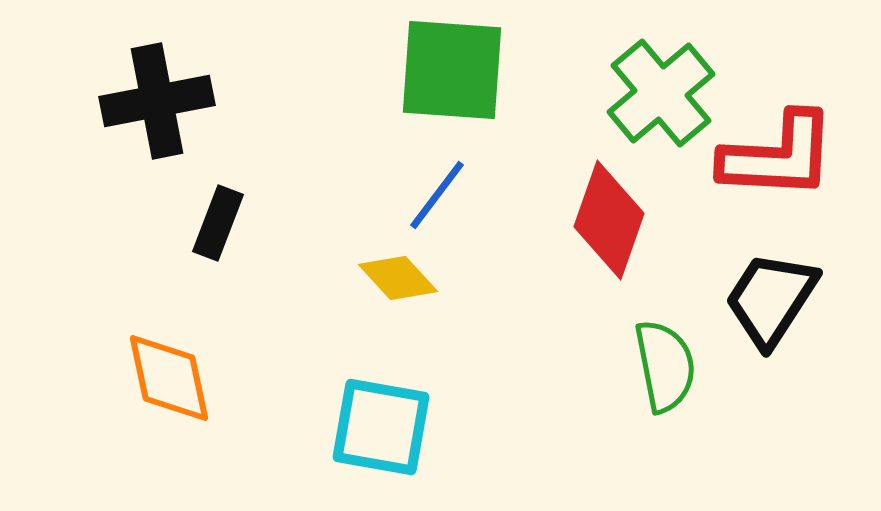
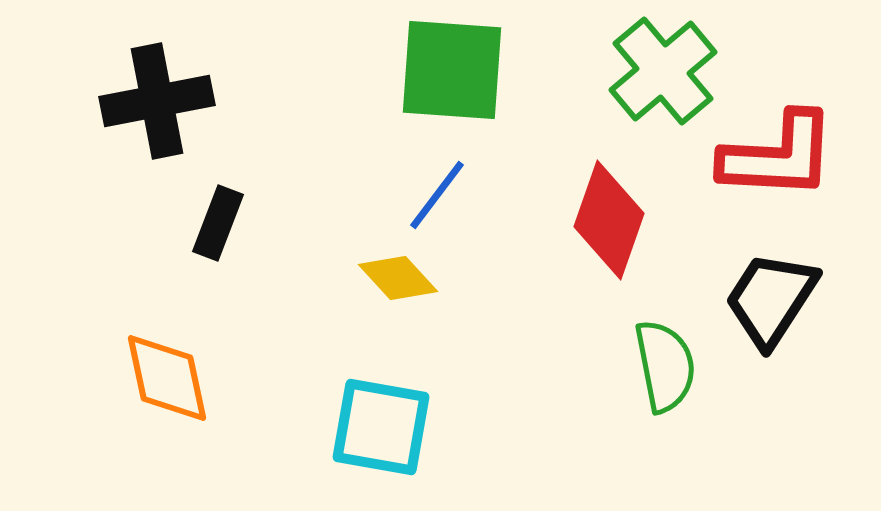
green cross: moved 2 px right, 22 px up
orange diamond: moved 2 px left
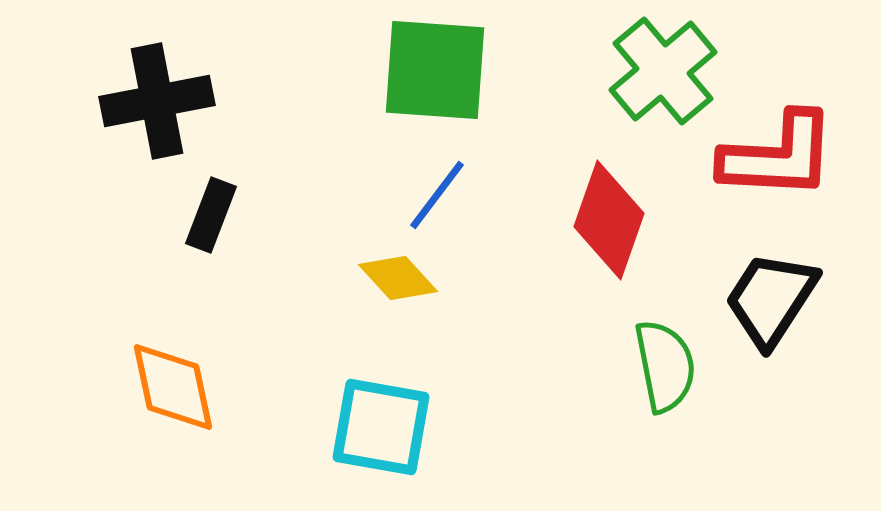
green square: moved 17 px left
black rectangle: moved 7 px left, 8 px up
orange diamond: moved 6 px right, 9 px down
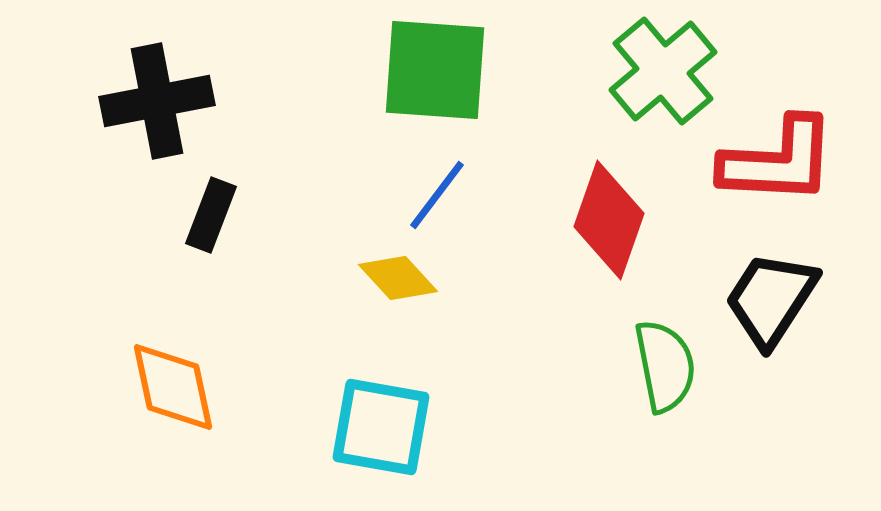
red L-shape: moved 5 px down
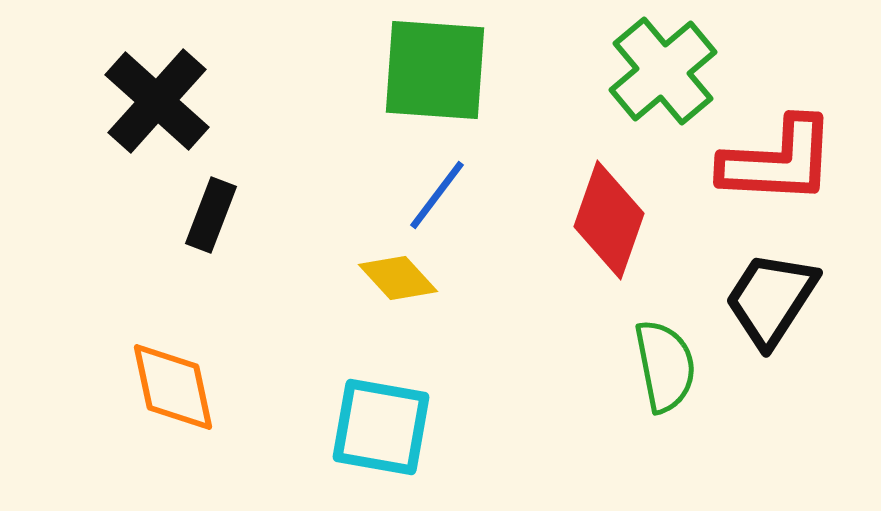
black cross: rotated 37 degrees counterclockwise
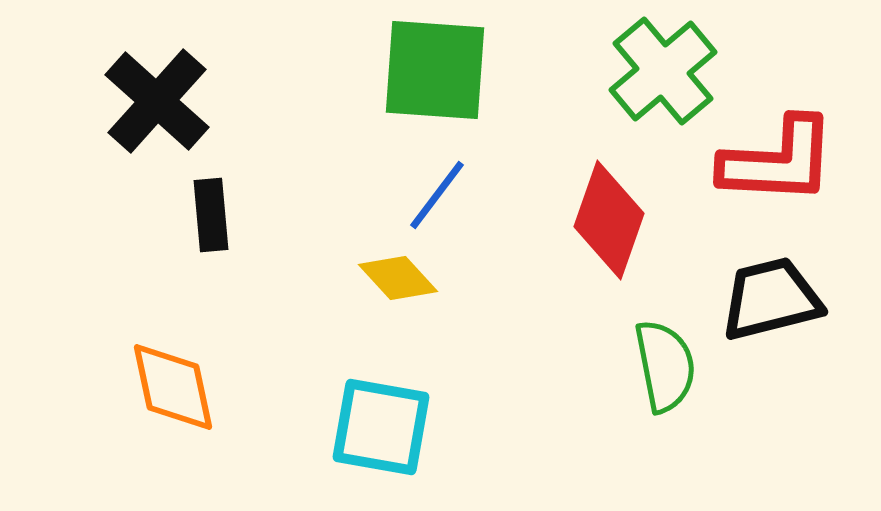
black rectangle: rotated 26 degrees counterclockwise
black trapezoid: rotated 43 degrees clockwise
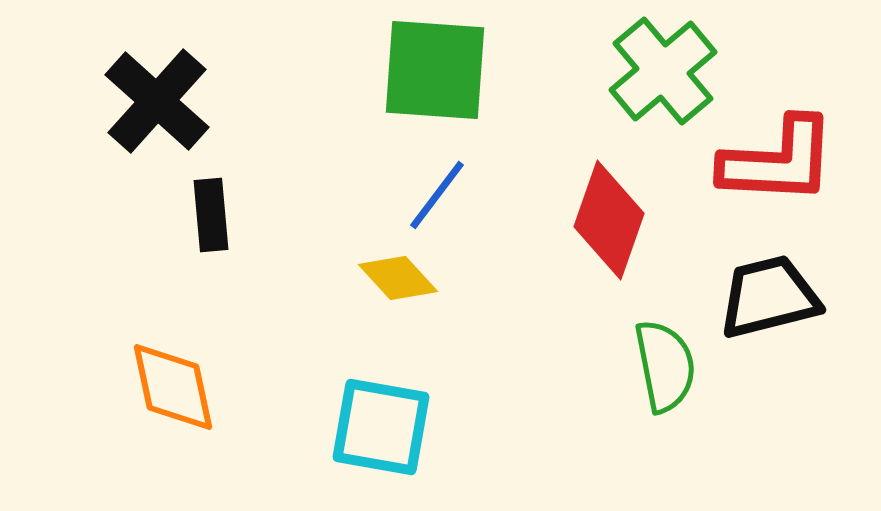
black trapezoid: moved 2 px left, 2 px up
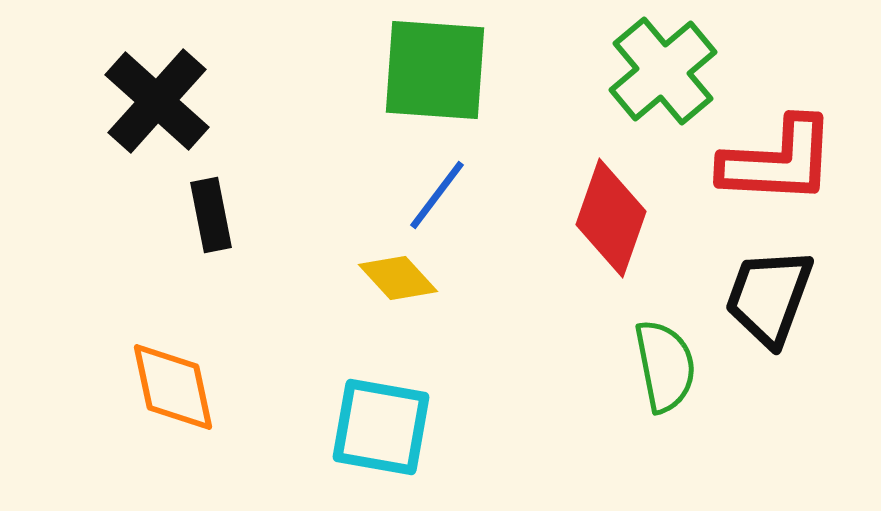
black rectangle: rotated 6 degrees counterclockwise
red diamond: moved 2 px right, 2 px up
black trapezoid: rotated 56 degrees counterclockwise
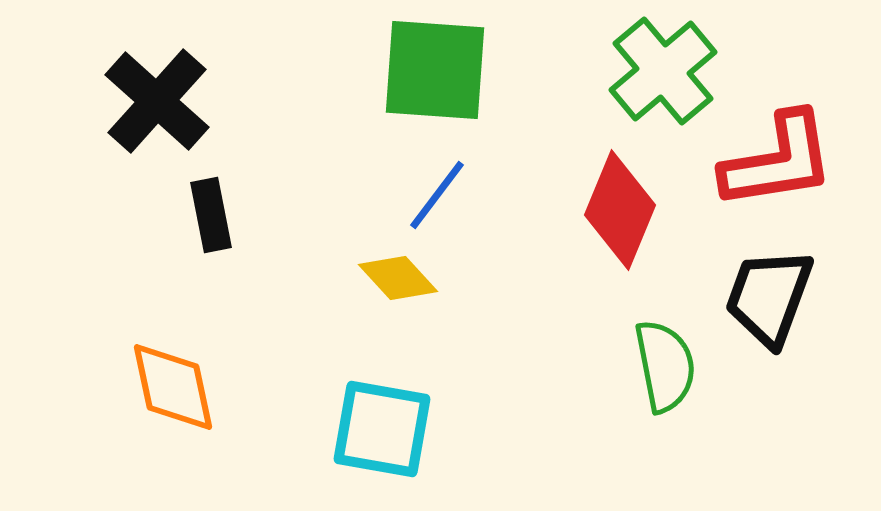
red L-shape: rotated 12 degrees counterclockwise
red diamond: moved 9 px right, 8 px up; rotated 3 degrees clockwise
cyan square: moved 1 px right, 2 px down
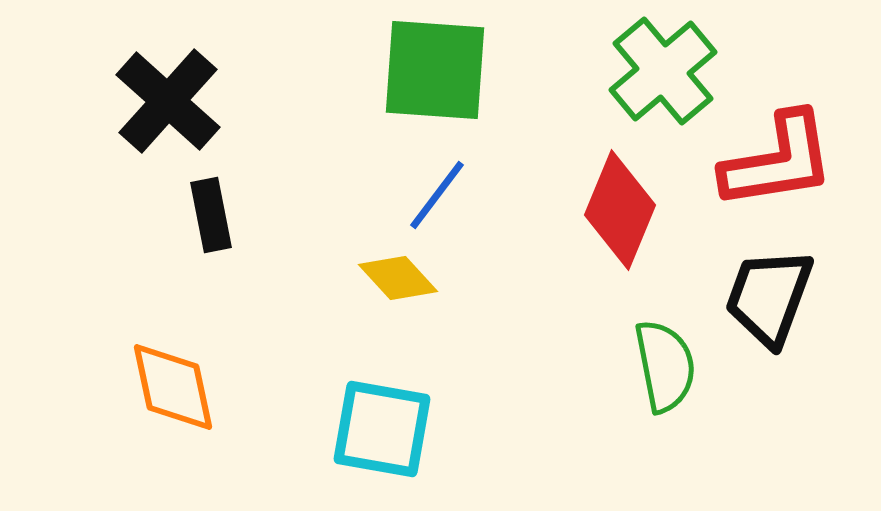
black cross: moved 11 px right
